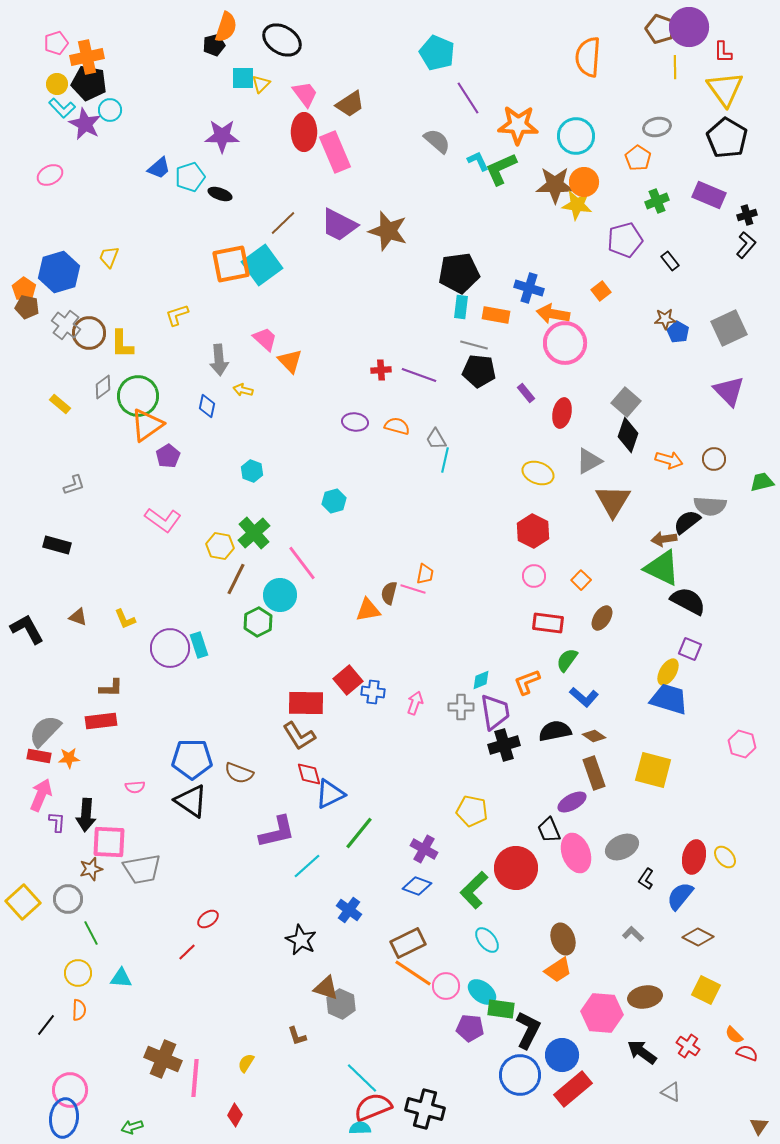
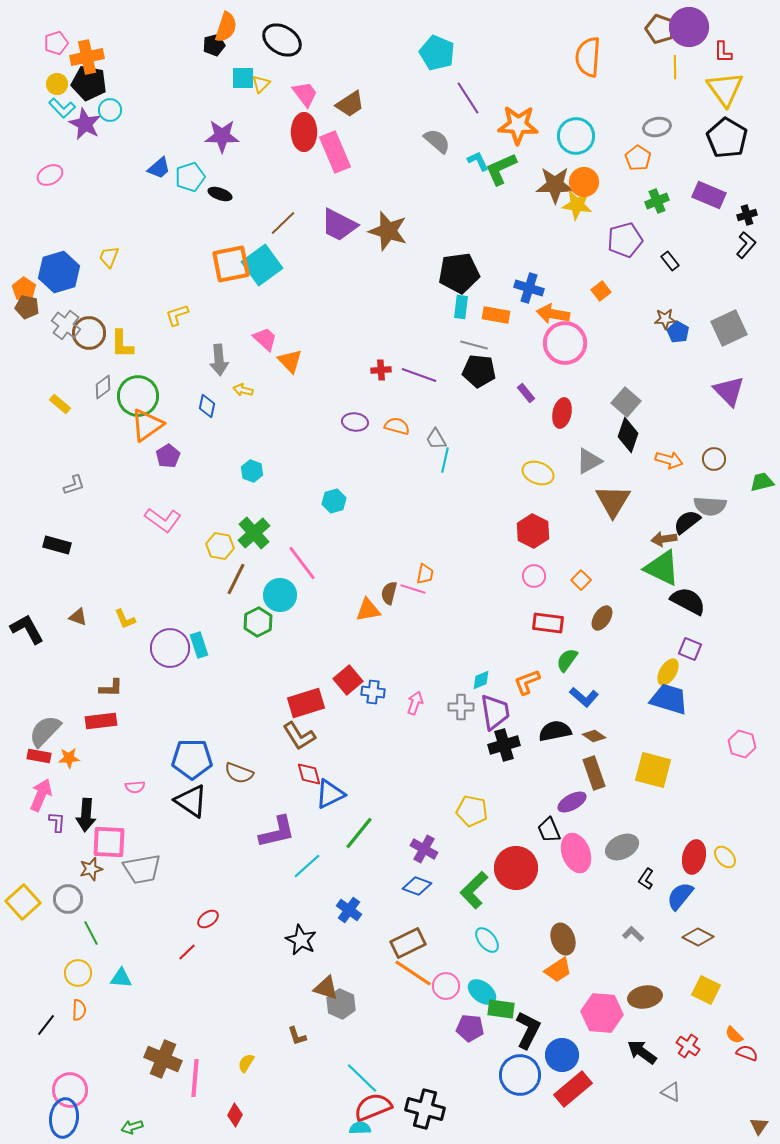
red rectangle at (306, 703): rotated 18 degrees counterclockwise
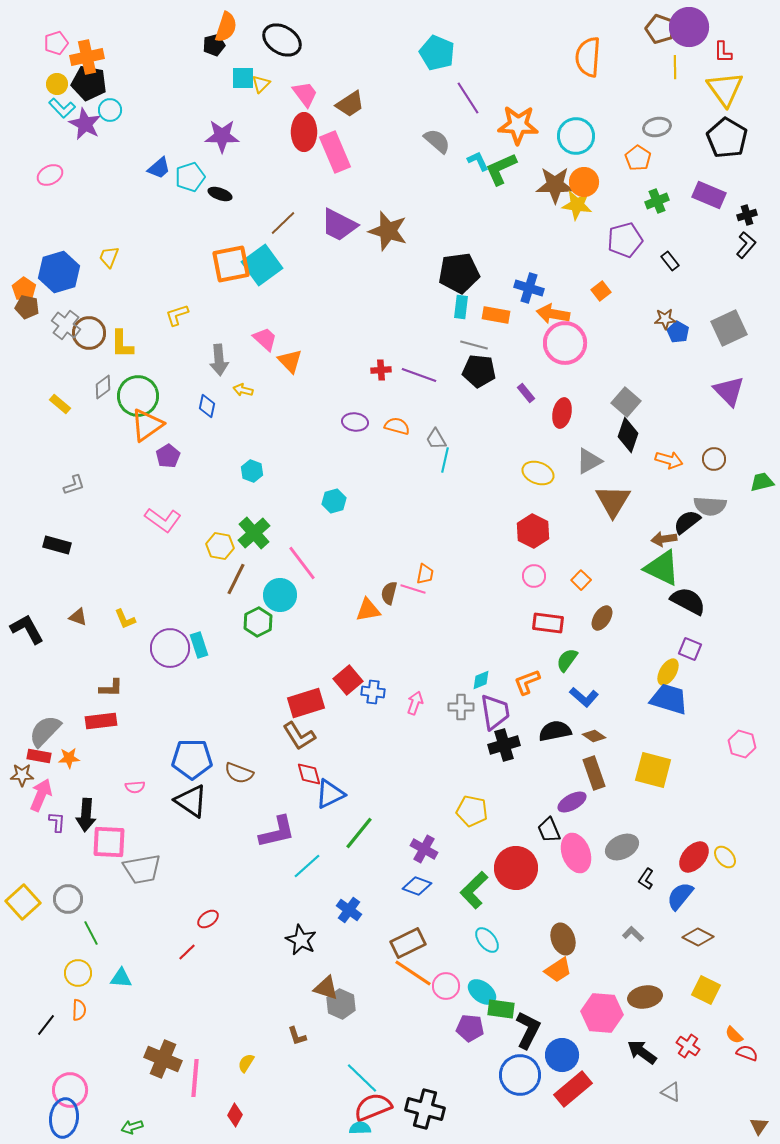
red ellipse at (694, 857): rotated 28 degrees clockwise
brown star at (91, 869): moved 69 px left, 94 px up; rotated 15 degrees clockwise
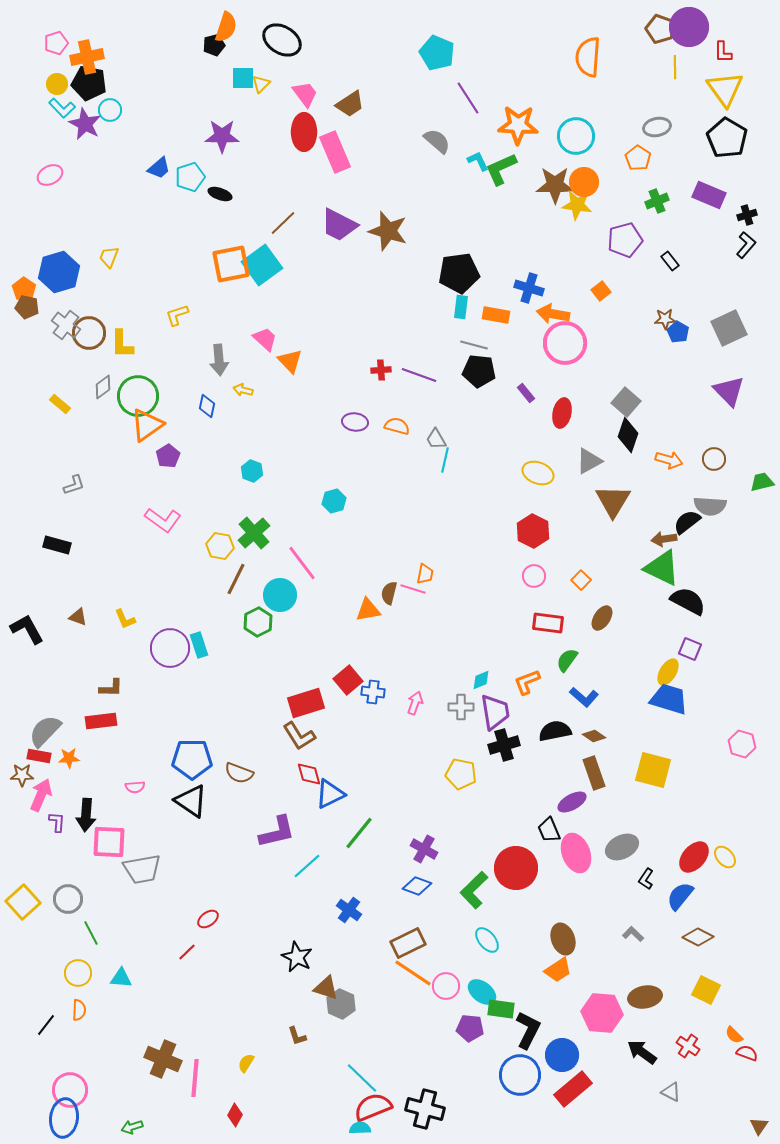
yellow pentagon at (472, 811): moved 11 px left, 37 px up
black star at (301, 940): moved 4 px left, 17 px down
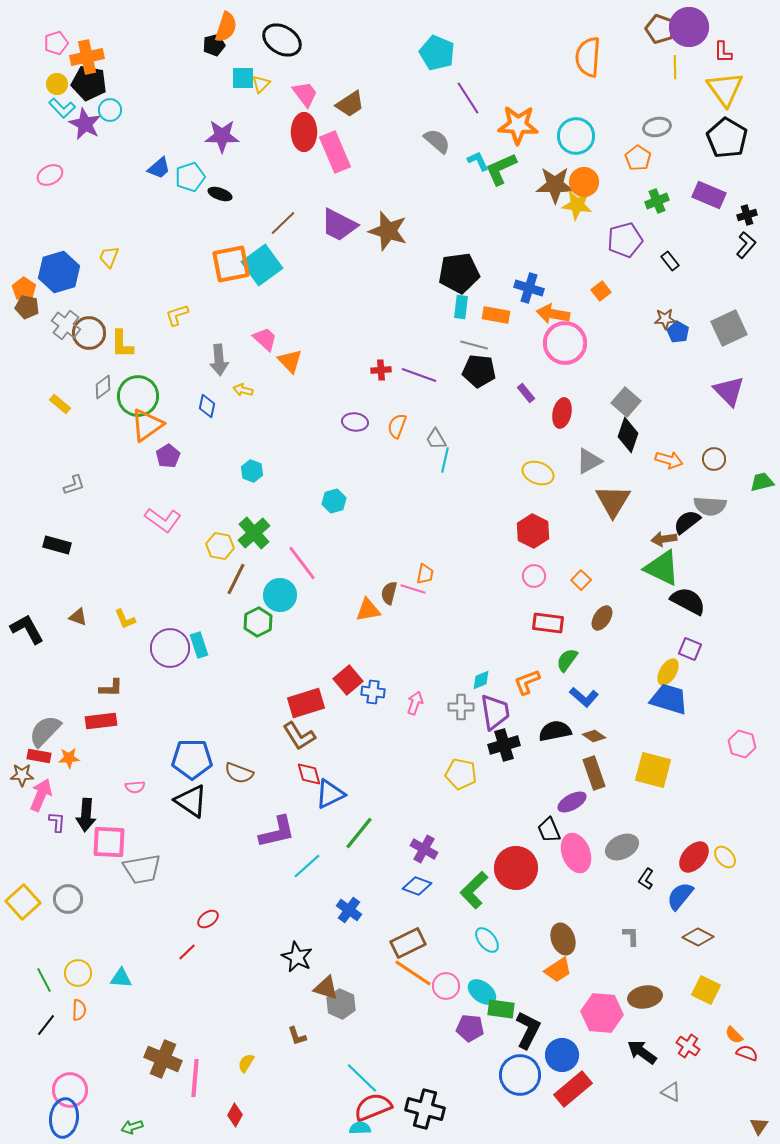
orange semicircle at (397, 426): rotated 85 degrees counterclockwise
green line at (91, 933): moved 47 px left, 47 px down
gray L-shape at (633, 934): moved 2 px left, 2 px down; rotated 45 degrees clockwise
